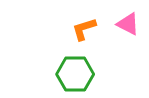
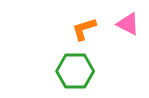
green hexagon: moved 3 px up
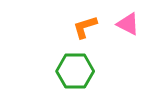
orange L-shape: moved 1 px right, 2 px up
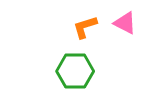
pink triangle: moved 3 px left, 1 px up
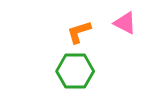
orange L-shape: moved 6 px left, 5 px down
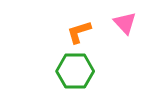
pink triangle: rotated 20 degrees clockwise
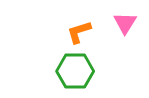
pink triangle: rotated 15 degrees clockwise
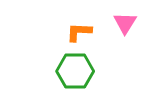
orange L-shape: rotated 20 degrees clockwise
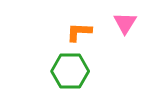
green hexagon: moved 5 px left
